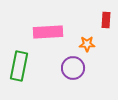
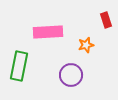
red rectangle: rotated 21 degrees counterclockwise
orange star: moved 1 px left, 1 px down; rotated 14 degrees counterclockwise
purple circle: moved 2 px left, 7 px down
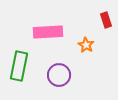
orange star: rotated 28 degrees counterclockwise
purple circle: moved 12 px left
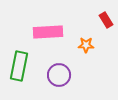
red rectangle: rotated 14 degrees counterclockwise
orange star: rotated 28 degrees counterclockwise
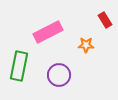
red rectangle: moved 1 px left
pink rectangle: rotated 24 degrees counterclockwise
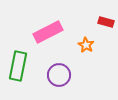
red rectangle: moved 1 px right, 2 px down; rotated 42 degrees counterclockwise
orange star: rotated 28 degrees clockwise
green rectangle: moved 1 px left
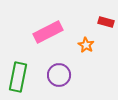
green rectangle: moved 11 px down
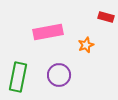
red rectangle: moved 5 px up
pink rectangle: rotated 16 degrees clockwise
orange star: rotated 21 degrees clockwise
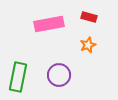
red rectangle: moved 17 px left
pink rectangle: moved 1 px right, 8 px up
orange star: moved 2 px right
